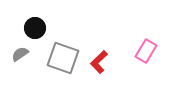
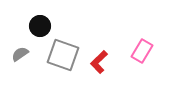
black circle: moved 5 px right, 2 px up
pink rectangle: moved 4 px left
gray square: moved 3 px up
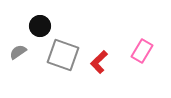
gray semicircle: moved 2 px left, 2 px up
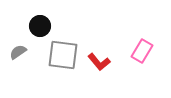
gray square: rotated 12 degrees counterclockwise
red L-shape: rotated 85 degrees counterclockwise
